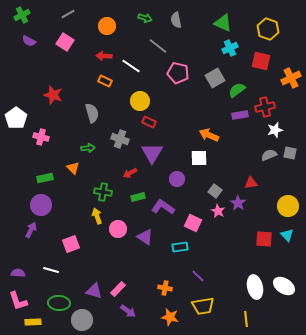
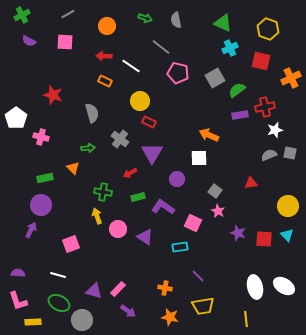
pink square at (65, 42): rotated 30 degrees counterclockwise
gray line at (158, 46): moved 3 px right, 1 px down
gray cross at (120, 139): rotated 18 degrees clockwise
purple star at (238, 203): moved 30 px down; rotated 14 degrees counterclockwise
white line at (51, 270): moved 7 px right, 5 px down
green ellipse at (59, 303): rotated 25 degrees clockwise
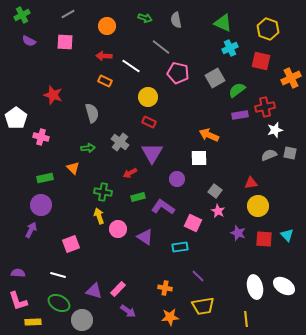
yellow circle at (140, 101): moved 8 px right, 4 px up
gray cross at (120, 139): moved 3 px down
yellow circle at (288, 206): moved 30 px left
yellow arrow at (97, 216): moved 2 px right
orange star at (170, 317): rotated 18 degrees counterclockwise
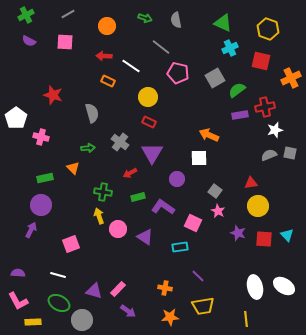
green cross at (22, 15): moved 4 px right
orange rectangle at (105, 81): moved 3 px right
pink L-shape at (18, 301): rotated 10 degrees counterclockwise
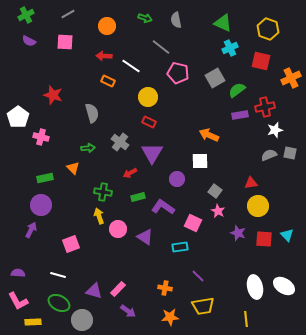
white pentagon at (16, 118): moved 2 px right, 1 px up
white square at (199, 158): moved 1 px right, 3 px down
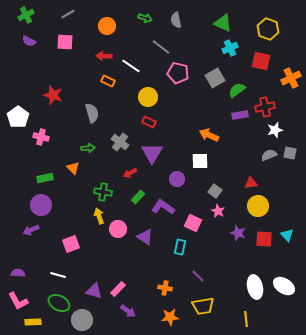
green rectangle at (138, 197): rotated 32 degrees counterclockwise
purple arrow at (31, 230): rotated 140 degrees counterclockwise
cyan rectangle at (180, 247): rotated 70 degrees counterclockwise
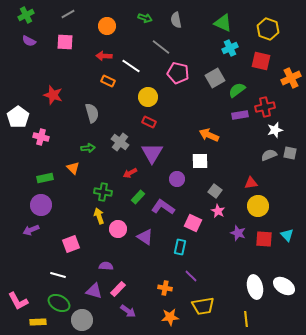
purple semicircle at (18, 273): moved 88 px right, 7 px up
purple line at (198, 276): moved 7 px left
yellow rectangle at (33, 322): moved 5 px right
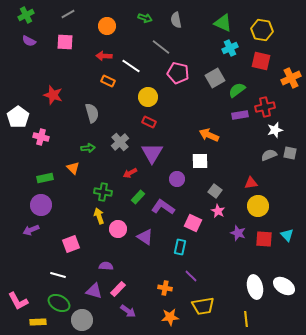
yellow hexagon at (268, 29): moved 6 px left, 1 px down; rotated 10 degrees counterclockwise
gray cross at (120, 142): rotated 12 degrees clockwise
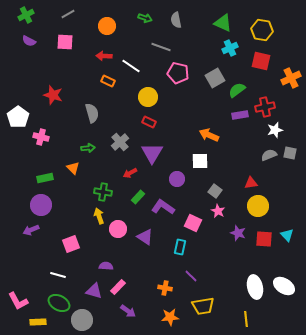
gray line at (161, 47): rotated 18 degrees counterclockwise
pink rectangle at (118, 289): moved 2 px up
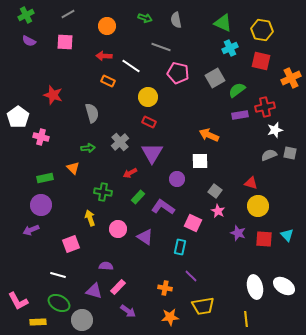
red triangle at (251, 183): rotated 24 degrees clockwise
yellow arrow at (99, 216): moved 9 px left, 2 px down
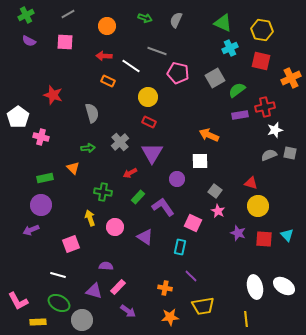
gray semicircle at (176, 20): rotated 35 degrees clockwise
gray line at (161, 47): moved 4 px left, 4 px down
purple L-shape at (163, 207): rotated 20 degrees clockwise
pink circle at (118, 229): moved 3 px left, 2 px up
